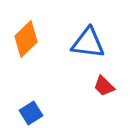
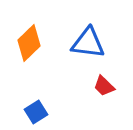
orange diamond: moved 3 px right, 4 px down
blue square: moved 5 px right, 1 px up
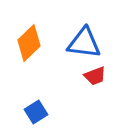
blue triangle: moved 4 px left
red trapezoid: moved 9 px left, 10 px up; rotated 65 degrees counterclockwise
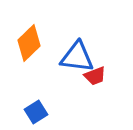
blue triangle: moved 7 px left, 14 px down
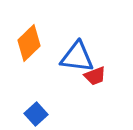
blue square: moved 2 px down; rotated 10 degrees counterclockwise
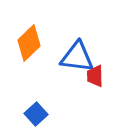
red trapezoid: rotated 110 degrees clockwise
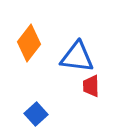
orange diamond: rotated 9 degrees counterclockwise
red trapezoid: moved 4 px left, 10 px down
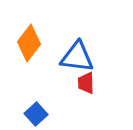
red trapezoid: moved 5 px left, 3 px up
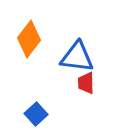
orange diamond: moved 4 px up
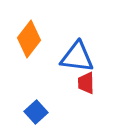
blue square: moved 2 px up
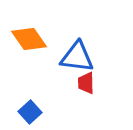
orange diamond: rotated 72 degrees counterclockwise
blue square: moved 6 px left
